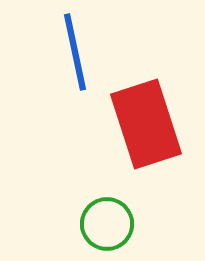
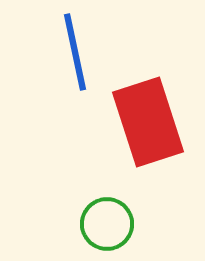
red rectangle: moved 2 px right, 2 px up
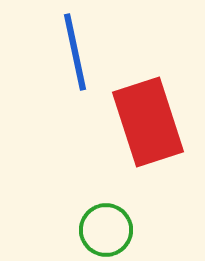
green circle: moved 1 px left, 6 px down
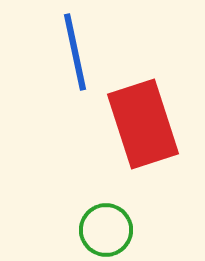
red rectangle: moved 5 px left, 2 px down
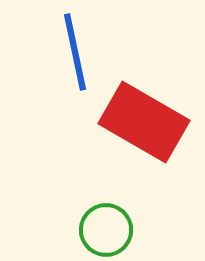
red rectangle: moved 1 px right, 2 px up; rotated 42 degrees counterclockwise
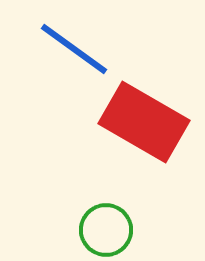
blue line: moved 1 px left, 3 px up; rotated 42 degrees counterclockwise
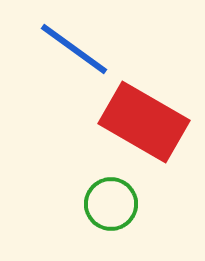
green circle: moved 5 px right, 26 px up
